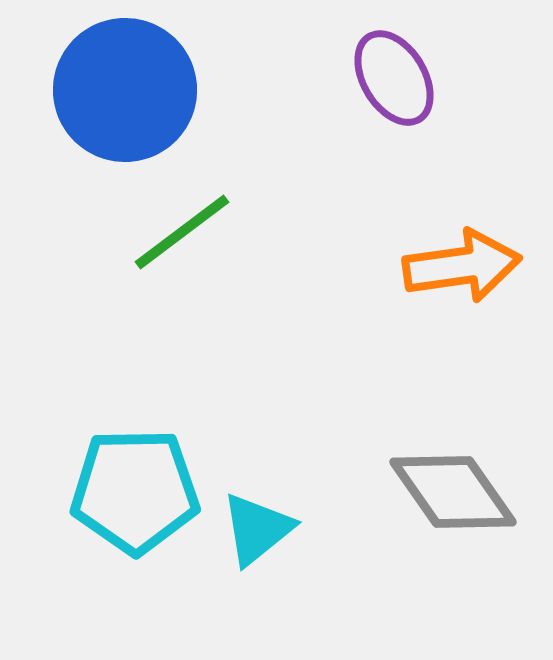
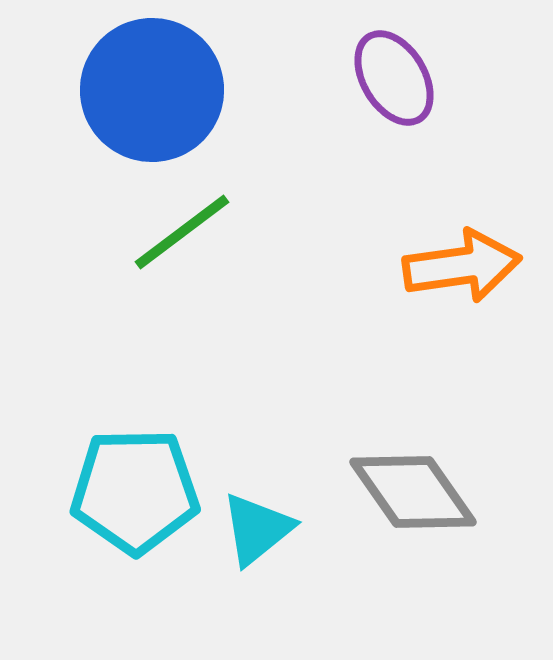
blue circle: moved 27 px right
gray diamond: moved 40 px left
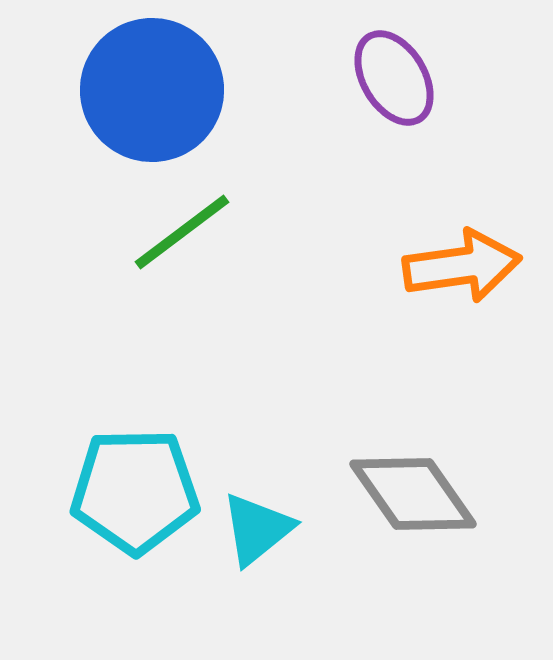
gray diamond: moved 2 px down
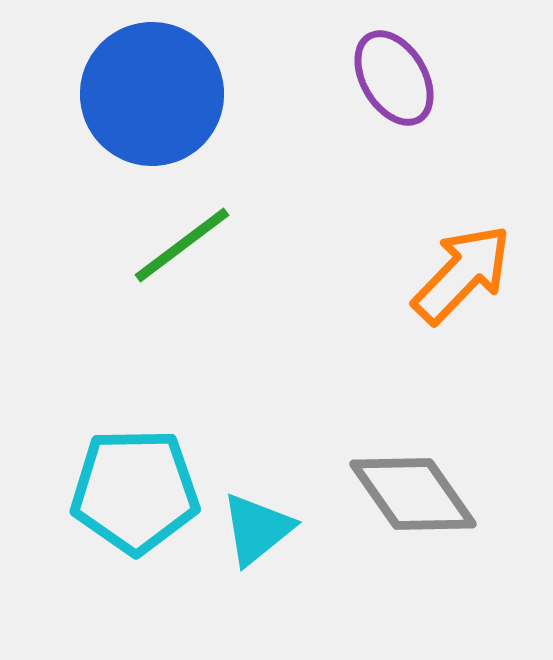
blue circle: moved 4 px down
green line: moved 13 px down
orange arrow: moved 8 px down; rotated 38 degrees counterclockwise
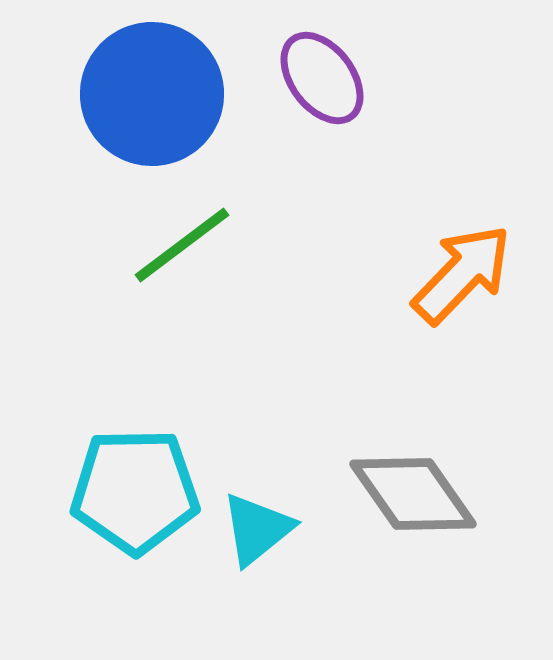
purple ellipse: moved 72 px left; rotated 6 degrees counterclockwise
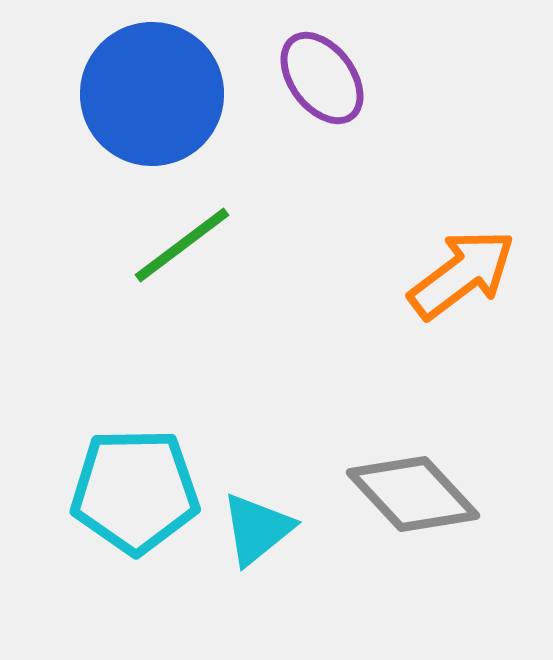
orange arrow: rotated 9 degrees clockwise
gray diamond: rotated 8 degrees counterclockwise
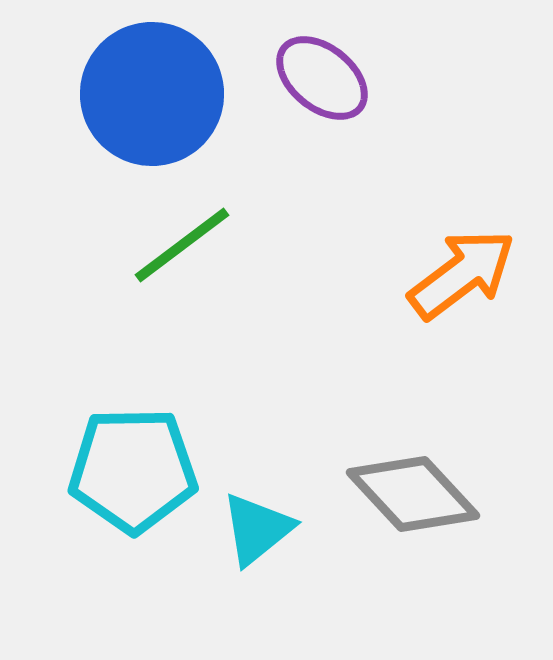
purple ellipse: rotated 14 degrees counterclockwise
cyan pentagon: moved 2 px left, 21 px up
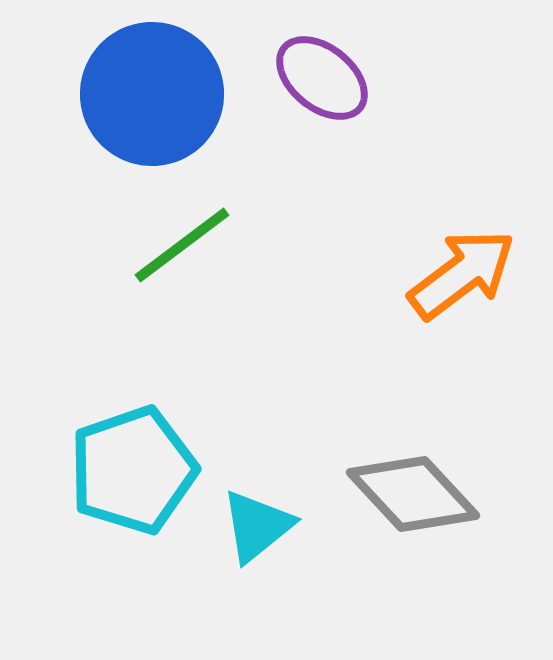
cyan pentagon: rotated 18 degrees counterclockwise
cyan triangle: moved 3 px up
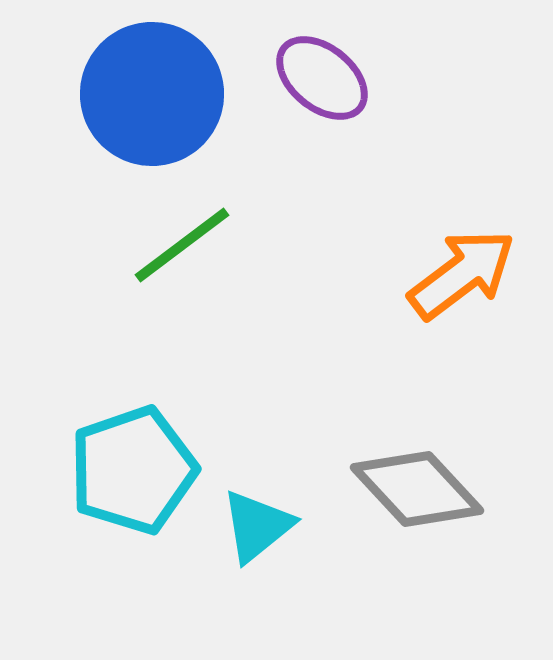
gray diamond: moved 4 px right, 5 px up
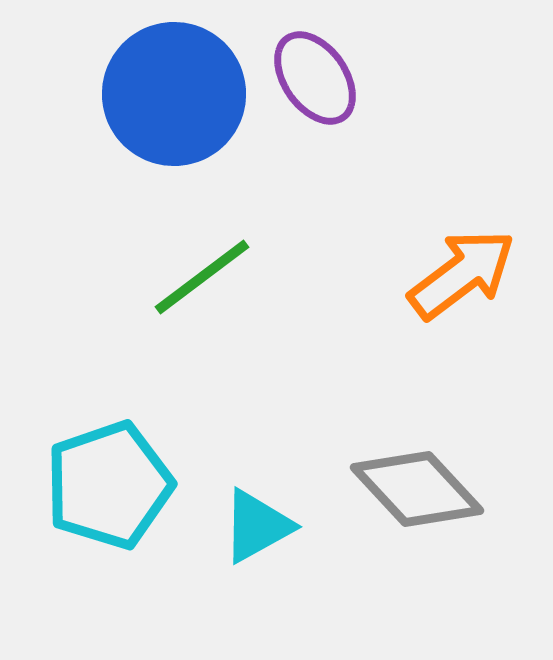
purple ellipse: moved 7 px left; rotated 16 degrees clockwise
blue circle: moved 22 px right
green line: moved 20 px right, 32 px down
cyan pentagon: moved 24 px left, 15 px down
cyan triangle: rotated 10 degrees clockwise
